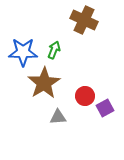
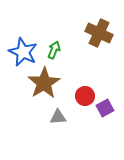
brown cross: moved 15 px right, 13 px down
blue star: rotated 24 degrees clockwise
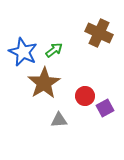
green arrow: rotated 30 degrees clockwise
gray triangle: moved 1 px right, 3 px down
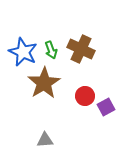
brown cross: moved 18 px left, 16 px down
green arrow: moved 3 px left; rotated 108 degrees clockwise
purple square: moved 1 px right, 1 px up
gray triangle: moved 14 px left, 20 px down
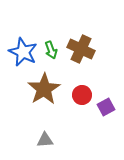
brown star: moved 6 px down
red circle: moved 3 px left, 1 px up
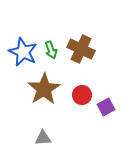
gray triangle: moved 2 px left, 2 px up
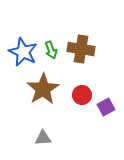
brown cross: rotated 16 degrees counterclockwise
brown star: moved 1 px left
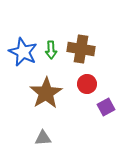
green arrow: rotated 18 degrees clockwise
brown star: moved 3 px right, 4 px down
red circle: moved 5 px right, 11 px up
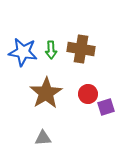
blue star: rotated 16 degrees counterclockwise
red circle: moved 1 px right, 10 px down
purple square: rotated 12 degrees clockwise
